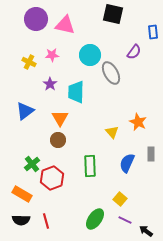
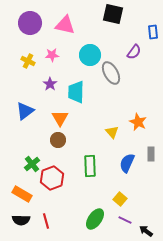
purple circle: moved 6 px left, 4 px down
yellow cross: moved 1 px left, 1 px up
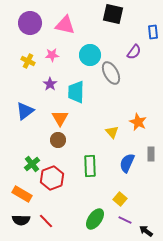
red line: rotated 28 degrees counterclockwise
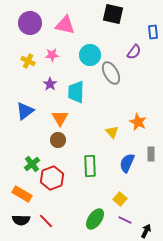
black arrow: rotated 80 degrees clockwise
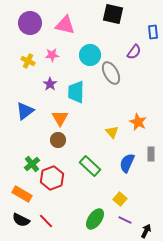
green rectangle: rotated 45 degrees counterclockwise
black semicircle: rotated 24 degrees clockwise
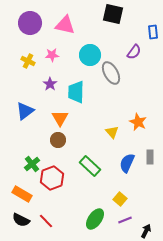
gray rectangle: moved 1 px left, 3 px down
purple line: rotated 48 degrees counterclockwise
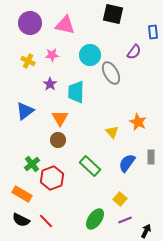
gray rectangle: moved 1 px right
blue semicircle: rotated 12 degrees clockwise
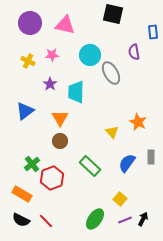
purple semicircle: rotated 133 degrees clockwise
brown circle: moved 2 px right, 1 px down
black arrow: moved 3 px left, 12 px up
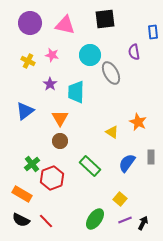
black square: moved 8 px left, 5 px down; rotated 20 degrees counterclockwise
pink star: rotated 16 degrees clockwise
yellow triangle: rotated 16 degrees counterclockwise
black arrow: moved 4 px down
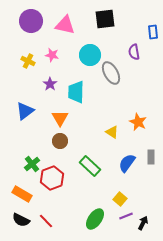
purple circle: moved 1 px right, 2 px up
purple line: moved 1 px right, 4 px up
